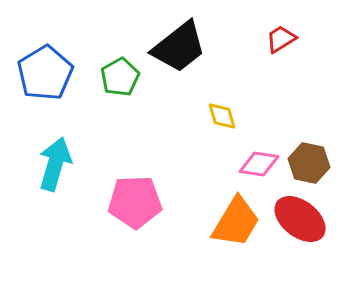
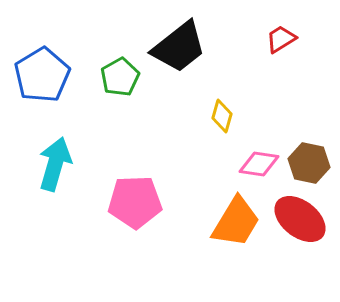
blue pentagon: moved 3 px left, 2 px down
yellow diamond: rotated 32 degrees clockwise
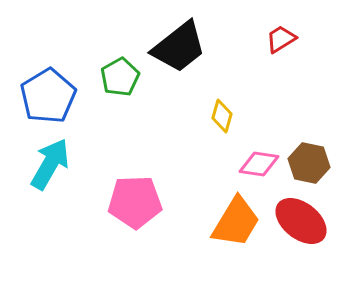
blue pentagon: moved 6 px right, 21 px down
cyan arrow: moved 5 px left; rotated 14 degrees clockwise
red ellipse: moved 1 px right, 2 px down
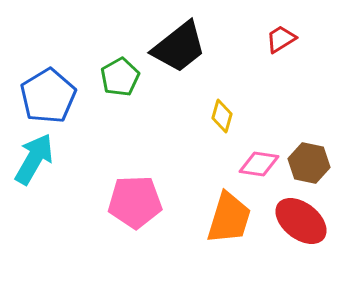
cyan arrow: moved 16 px left, 5 px up
orange trapezoid: moved 7 px left, 4 px up; rotated 14 degrees counterclockwise
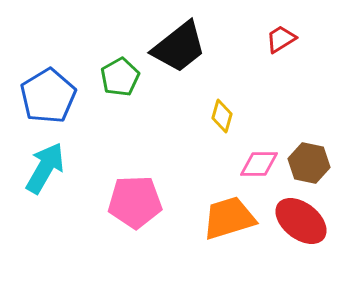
cyan arrow: moved 11 px right, 9 px down
pink diamond: rotated 9 degrees counterclockwise
orange trapezoid: rotated 124 degrees counterclockwise
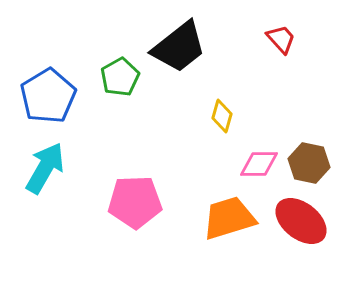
red trapezoid: rotated 80 degrees clockwise
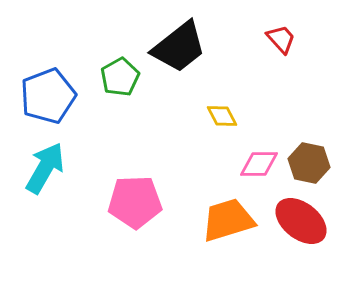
blue pentagon: rotated 10 degrees clockwise
yellow diamond: rotated 44 degrees counterclockwise
orange trapezoid: moved 1 px left, 2 px down
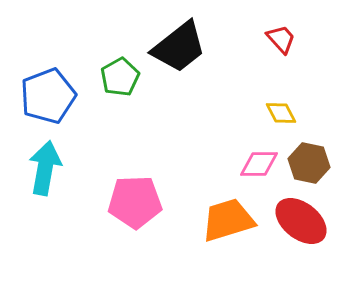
yellow diamond: moved 59 px right, 3 px up
cyan arrow: rotated 20 degrees counterclockwise
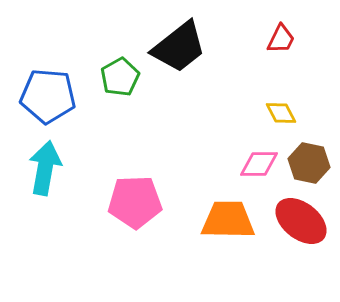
red trapezoid: rotated 68 degrees clockwise
blue pentagon: rotated 26 degrees clockwise
orange trapezoid: rotated 18 degrees clockwise
